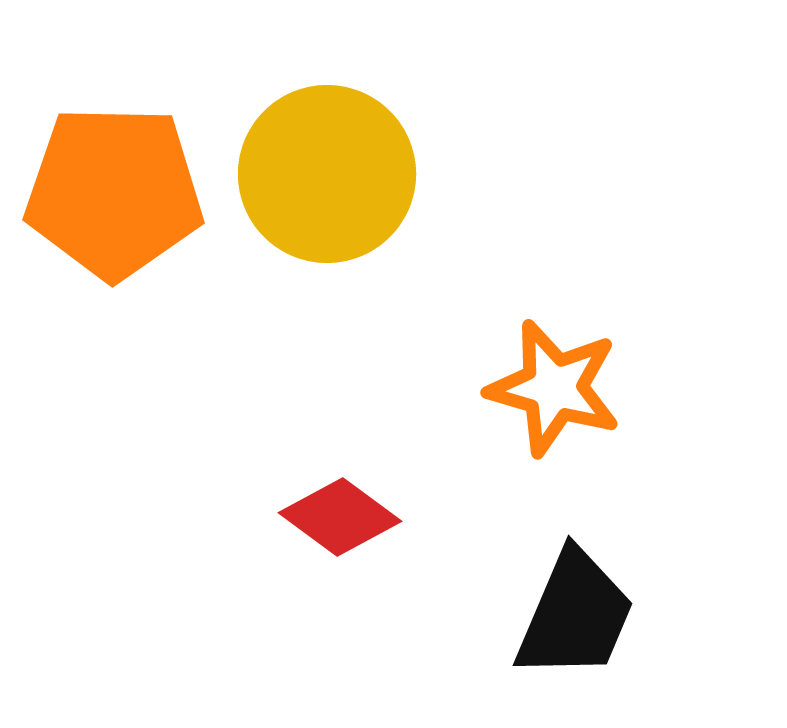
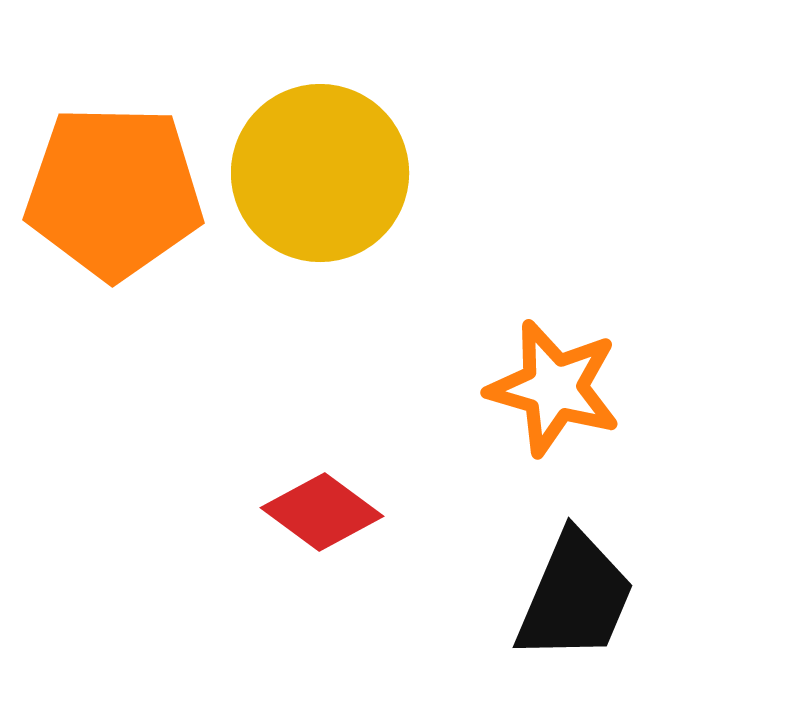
yellow circle: moved 7 px left, 1 px up
red diamond: moved 18 px left, 5 px up
black trapezoid: moved 18 px up
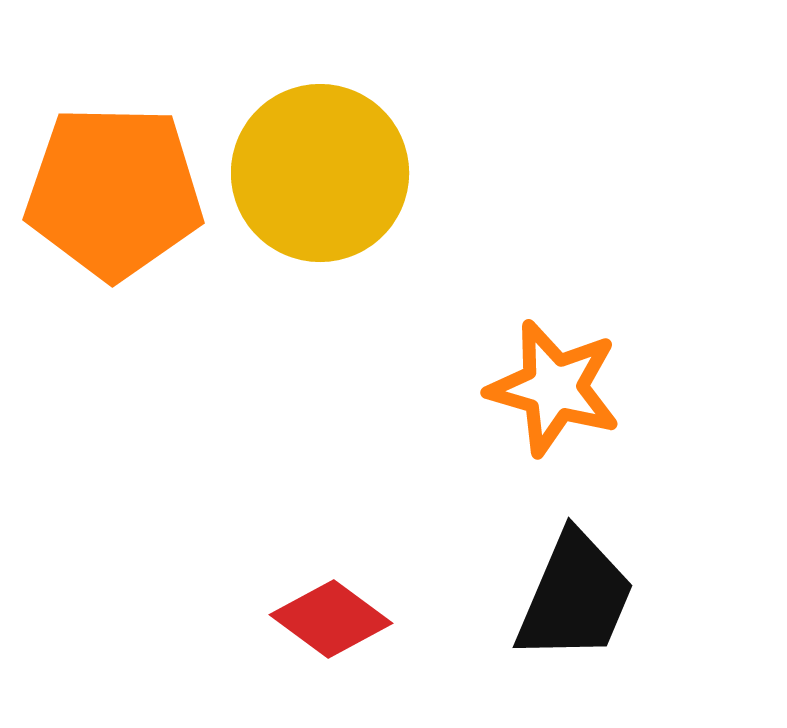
red diamond: moved 9 px right, 107 px down
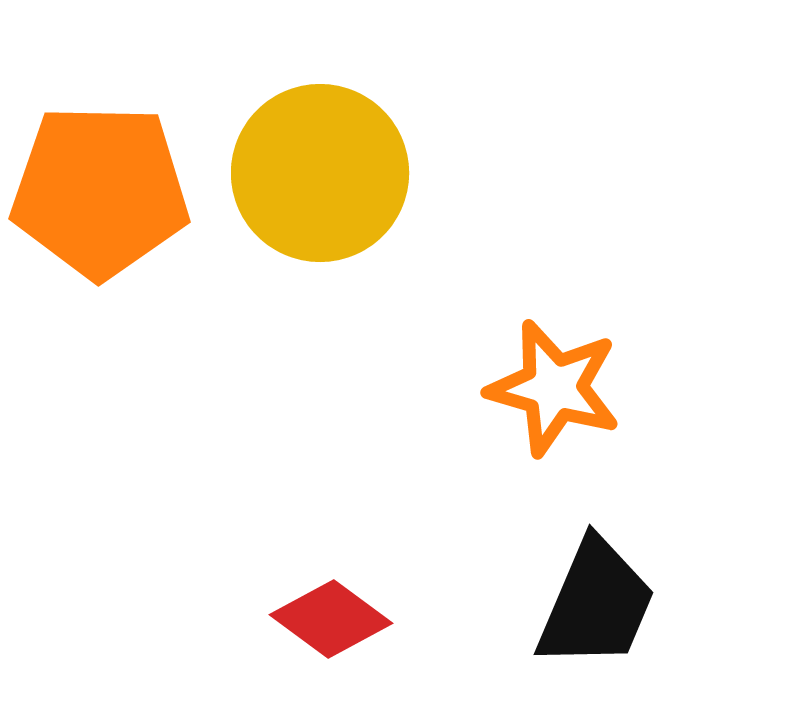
orange pentagon: moved 14 px left, 1 px up
black trapezoid: moved 21 px right, 7 px down
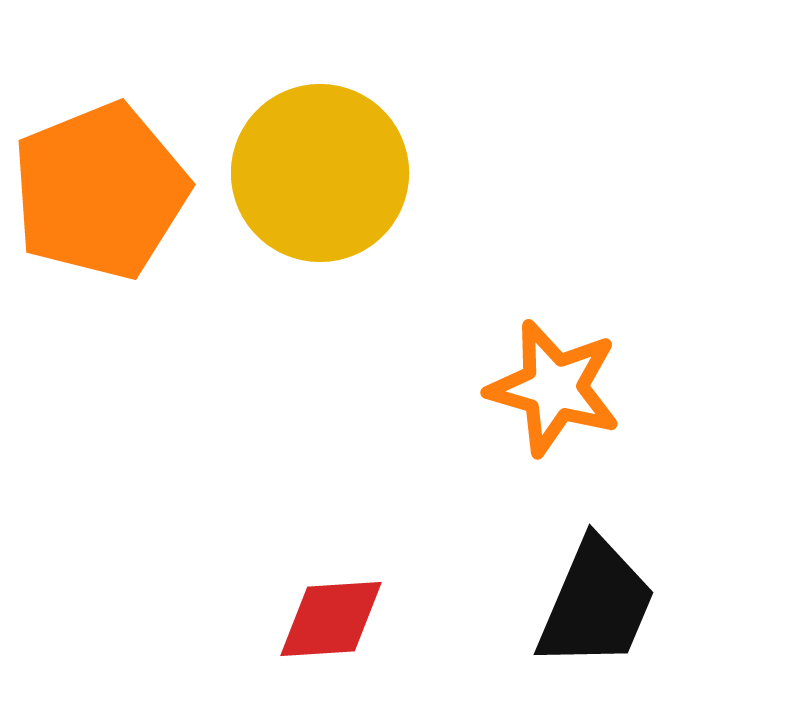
orange pentagon: rotated 23 degrees counterclockwise
red diamond: rotated 40 degrees counterclockwise
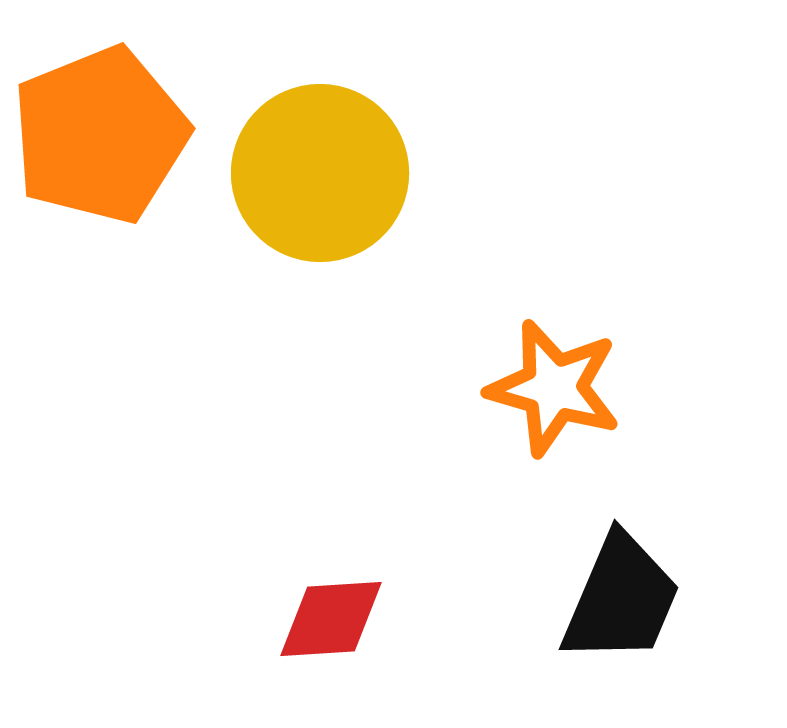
orange pentagon: moved 56 px up
black trapezoid: moved 25 px right, 5 px up
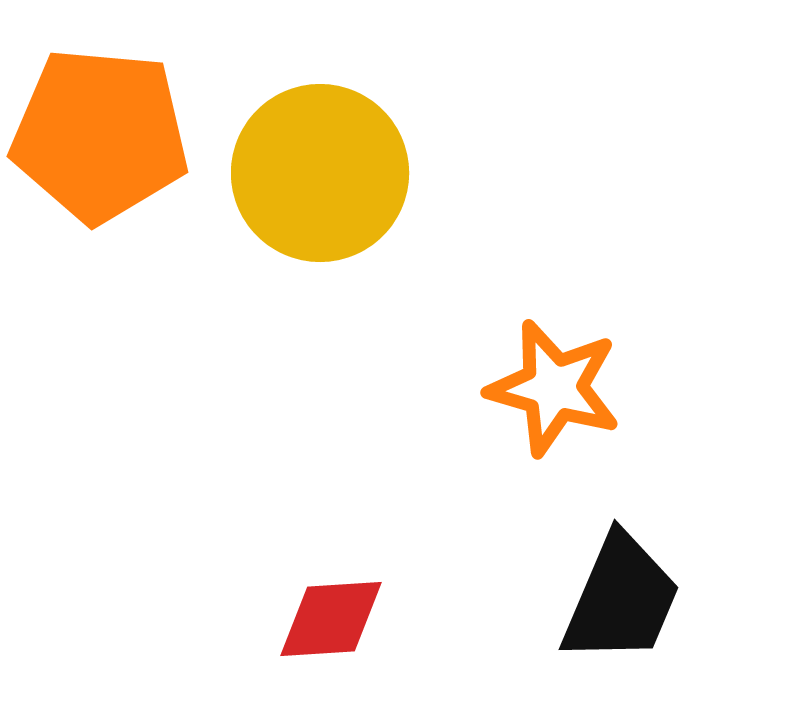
orange pentagon: rotated 27 degrees clockwise
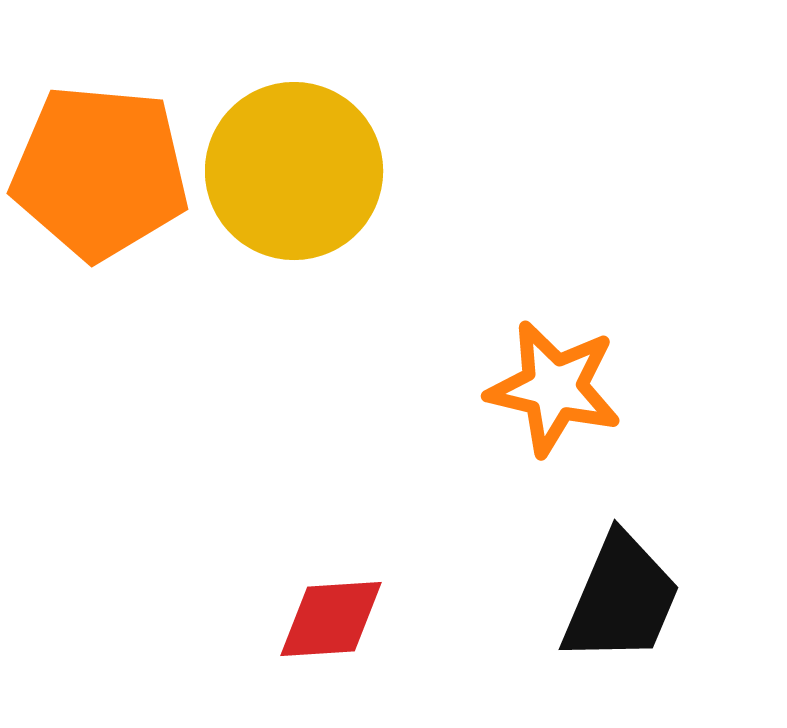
orange pentagon: moved 37 px down
yellow circle: moved 26 px left, 2 px up
orange star: rotated 3 degrees counterclockwise
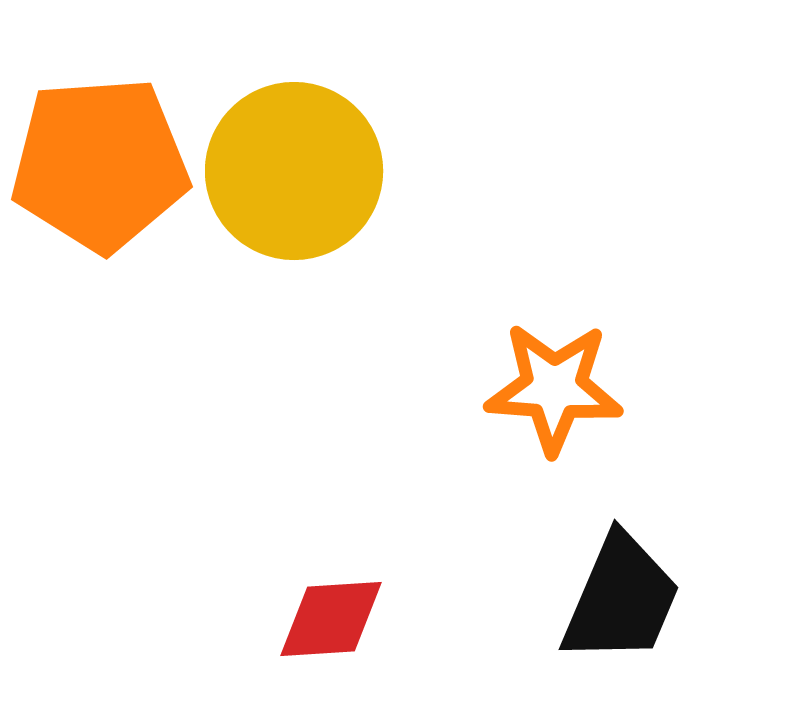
orange pentagon: moved 8 px up; rotated 9 degrees counterclockwise
orange star: rotated 9 degrees counterclockwise
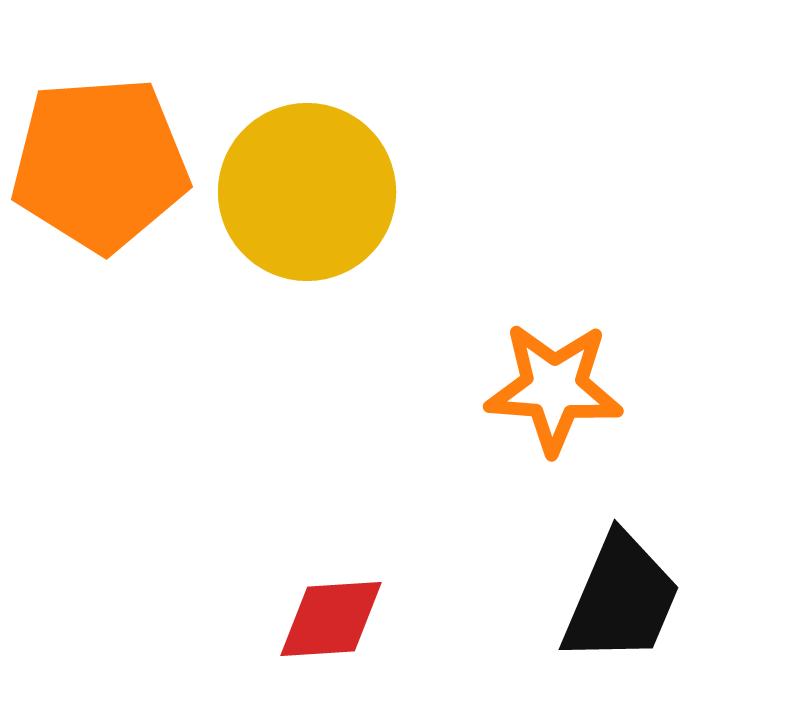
yellow circle: moved 13 px right, 21 px down
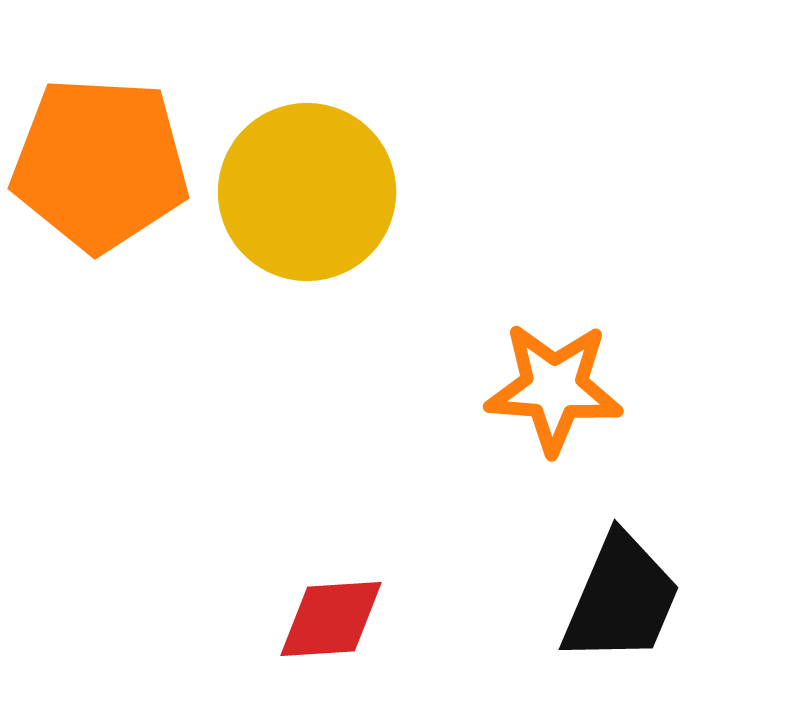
orange pentagon: rotated 7 degrees clockwise
